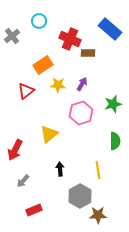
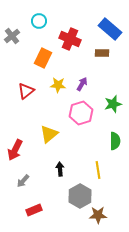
brown rectangle: moved 14 px right
orange rectangle: moved 7 px up; rotated 30 degrees counterclockwise
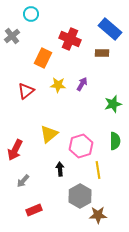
cyan circle: moved 8 px left, 7 px up
pink hexagon: moved 33 px down
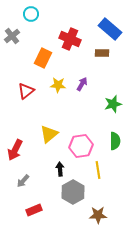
pink hexagon: rotated 10 degrees clockwise
gray hexagon: moved 7 px left, 4 px up
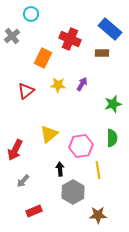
green semicircle: moved 3 px left, 3 px up
red rectangle: moved 1 px down
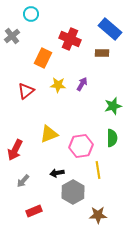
green star: moved 2 px down
yellow triangle: rotated 18 degrees clockwise
black arrow: moved 3 px left, 4 px down; rotated 96 degrees counterclockwise
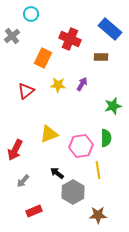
brown rectangle: moved 1 px left, 4 px down
green semicircle: moved 6 px left
black arrow: rotated 48 degrees clockwise
